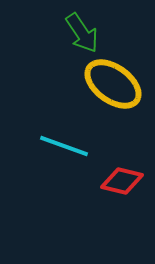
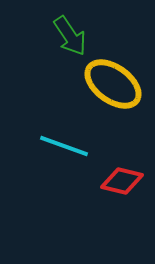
green arrow: moved 12 px left, 3 px down
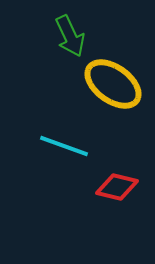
green arrow: rotated 9 degrees clockwise
red diamond: moved 5 px left, 6 px down
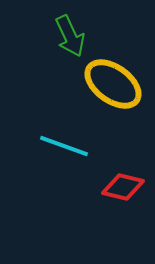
red diamond: moved 6 px right
